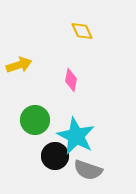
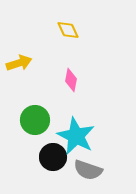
yellow diamond: moved 14 px left, 1 px up
yellow arrow: moved 2 px up
black circle: moved 2 px left, 1 px down
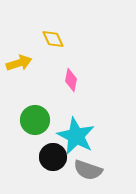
yellow diamond: moved 15 px left, 9 px down
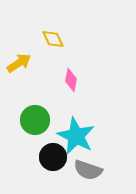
yellow arrow: rotated 15 degrees counterclockwise
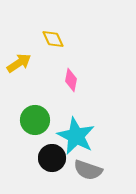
black circle: moved 1 px left, 1 px down
